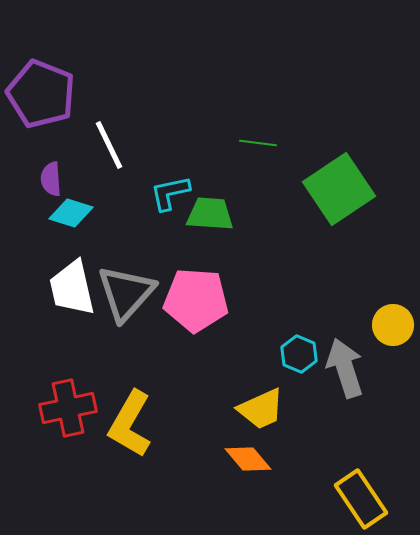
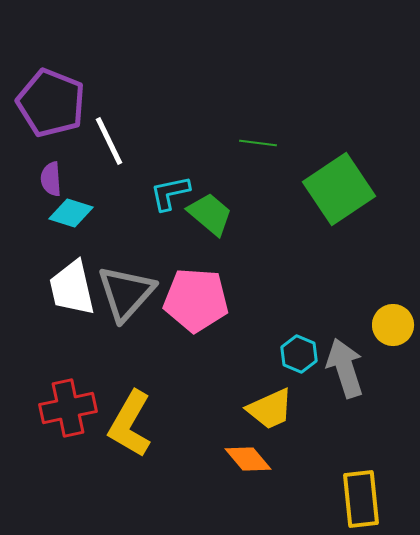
purple pentagon: moved 10 px right, 9 px down
white line: moved 4 px up
green trapezoid: rotated 36 degrees clockwise
yellow trapezoid: moved 9 px right
yellow rectangle: rotated 28 degrees clockwise
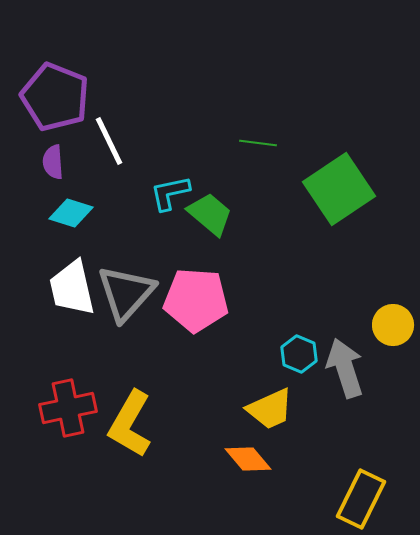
purple pentagon: moved 4 px right, 6 px up
purple semicircle: moved 2 px right, 17 px up
yellow rectangle: rotated 32 degrees clockwise
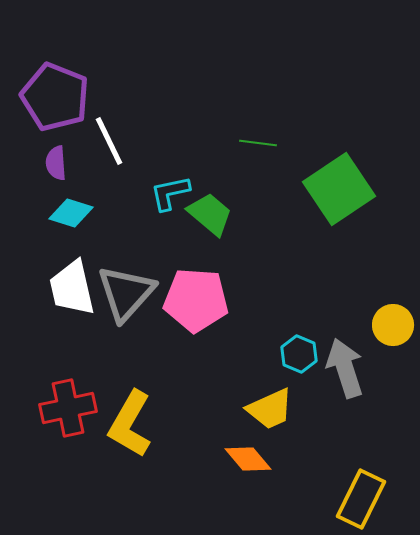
purple semicircle: moved 3 px right, 1 px down
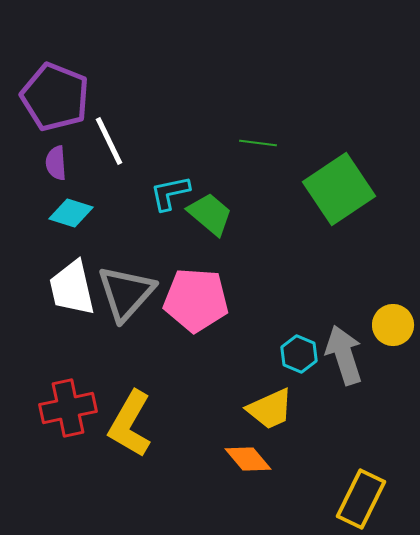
gray arrow: moved 1 px left, 13 px up
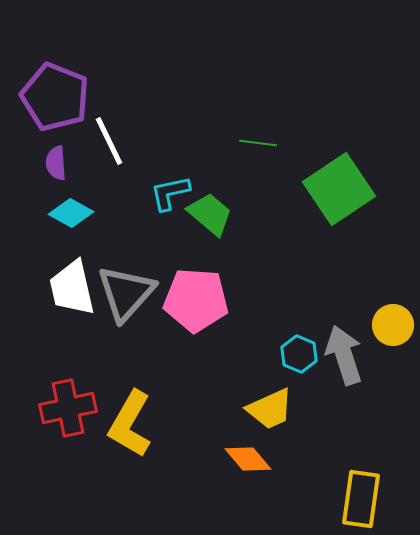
cyan diamond: rotated 12 degrees clockwise
yellow rectangle: rotated 18 degrees counterclockwise
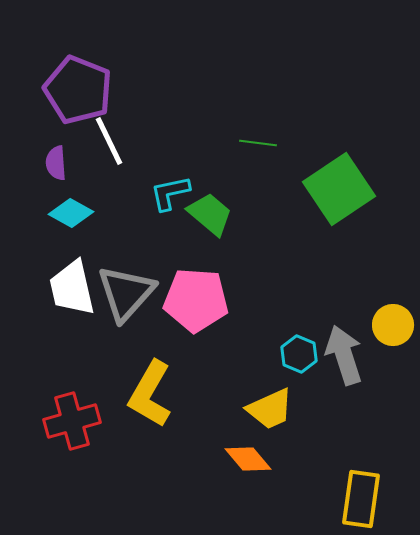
purple pentagon: moved 23 px right, 7 px up
red cross: moved 4 px right, 13 px down; rotated 4 degrees counterclockwise
yellow L-shape: moved 20 px right, 30 px up
